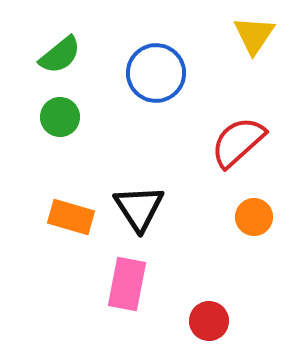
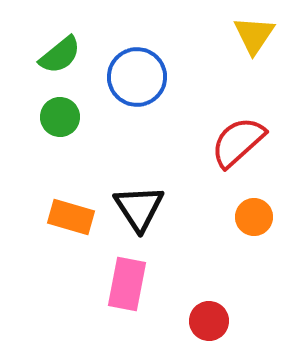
blue circle: moved 19 px left, 4 px down
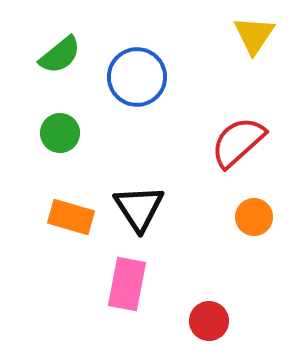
green circle: moved 16 px down
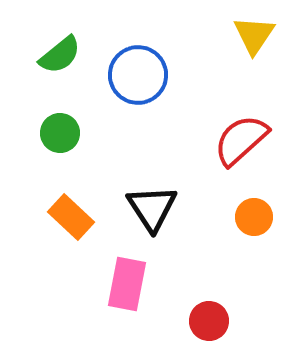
blue circle: moved 1 px right, 2 px up
red semicircle: moved 3 px right, 2 px up
black triangle: moved 13 px right
orange rectangle: rotated 27 degrees clockwise
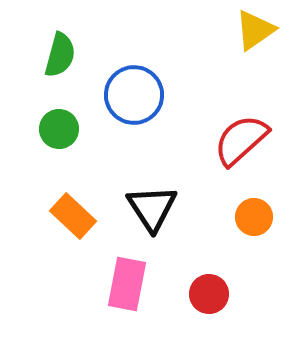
yellow triangle: moved 1 px right, 5 px up; rotated 21 degrees clockwise
green semicircle: rotated 36 degrees counterclockwise
blue circle: moved 4 px left, 20 px down
green circle: moved 1 px left, 4 px up
orange rectangle: moved 2 px right, 1 px up
red circle: moved 27 px up
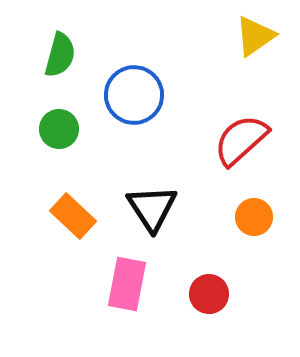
yellow triangle: moved 6 px down
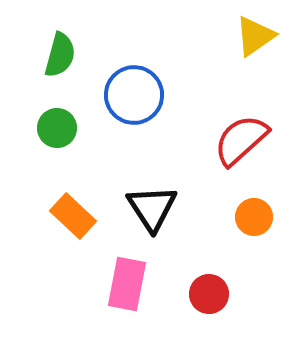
green circle: moved 2 px left, 1 px up
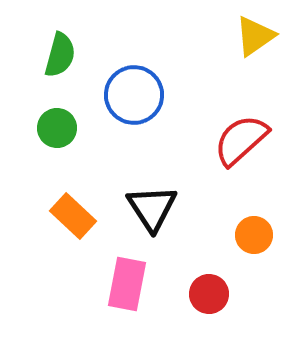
orange circle: moved 18 px down
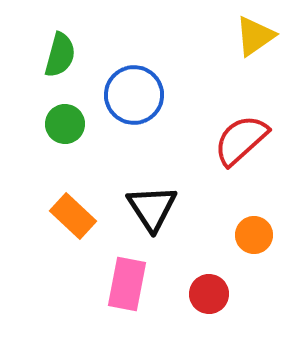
green circle: moved 8 px right, 4 px up
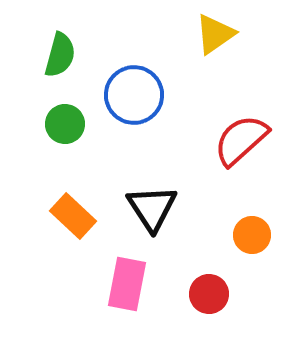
yellow triangle: moved 40 px left, 2 px up
orange circle: moved 2 px left
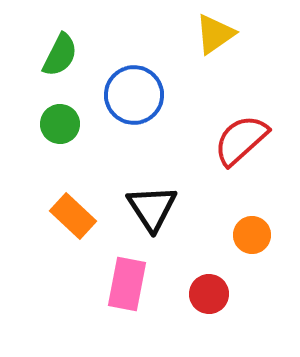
green semicircle: rotated 12 degrees clockwise
green circle: moved 5 px left
